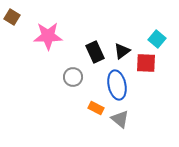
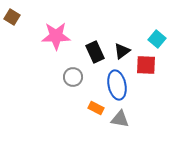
pink star: moved 8 px right
red square: moved 2 px down
gray triangle: rotated 30 degrees counterclockwise
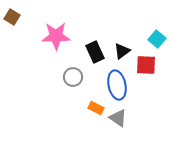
gray triangle: moved 2 px left, 1 px up; rotated 24 degrees clockwise
